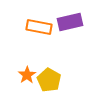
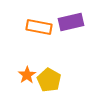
purple rectangle: moved 1 px right
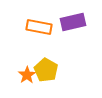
purple rectangle: moved 2 px right
yellow pentagon: moved 3 px left, 10 px up
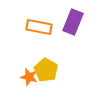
purple rectangle: rotated 55 degrees counterclockwise
orange star: moved 2 px right, 2 px down; rotated 24 degrees counterclockwise
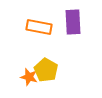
purple rectangle: rotated 25 degrees counterclockwise
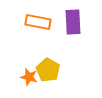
orange rectangle: moved 1 px left, 5 px up
yellow pentagon: moved 2 px right
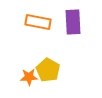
orange star: rotated 18 degrees counterclockwise
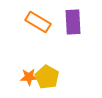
orange rectangle: rotated 20 degrees clockwise
yellow pentagon: moved 1 px left, 7 px down
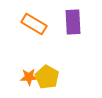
orange rectangle: moved 4 px left, 2 px down
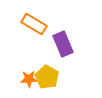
purple rectangle: moved 10 px left, 22 px down; rotated 20 degrees counterclockwise
orange star: moved 2 px down
